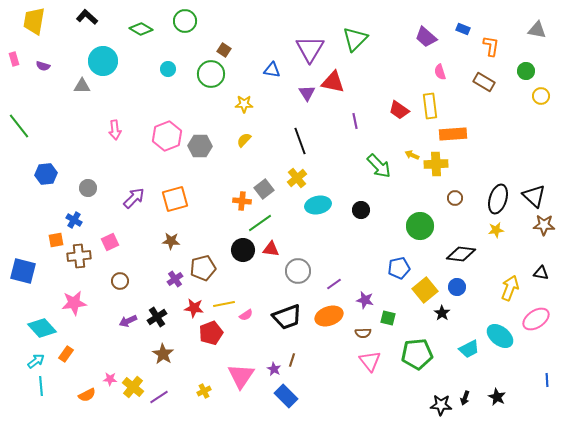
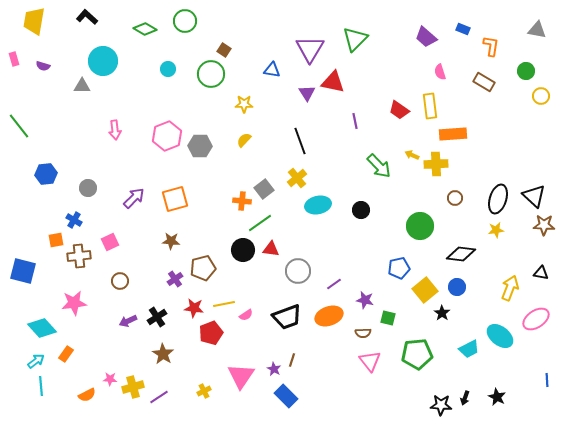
green diamond at (141, 29): moved 4 px right
yellow cross at (133, 387): rotated 35 degrees clockwise
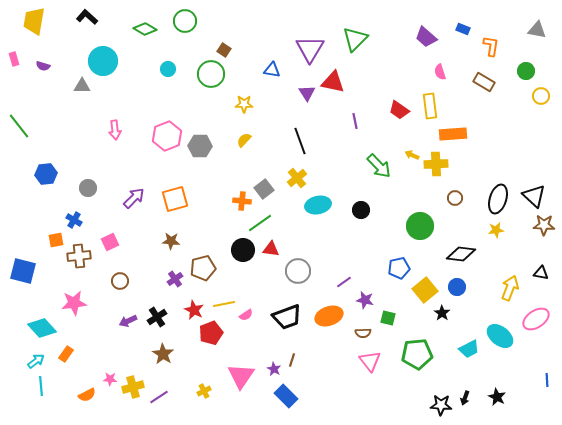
purple line at (334, 284): moved 10 px right, 2 px up
red star at (194, 308): moved 2 px down; rotated 18 degrees clockwise
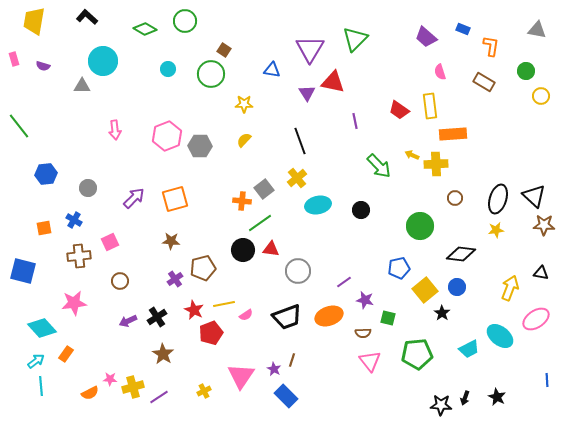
orange square at (56, 240): moved 12 px left, 12 px up
orange semicircle at (87, 395): moved 3 px right, 2 px up
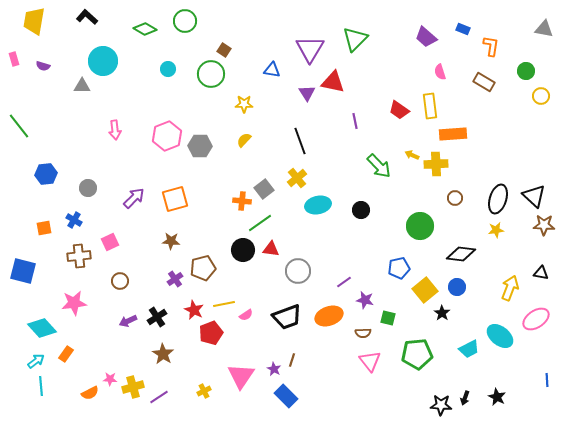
gray triangle at (537, 30): moved 7 px right, 1 px up
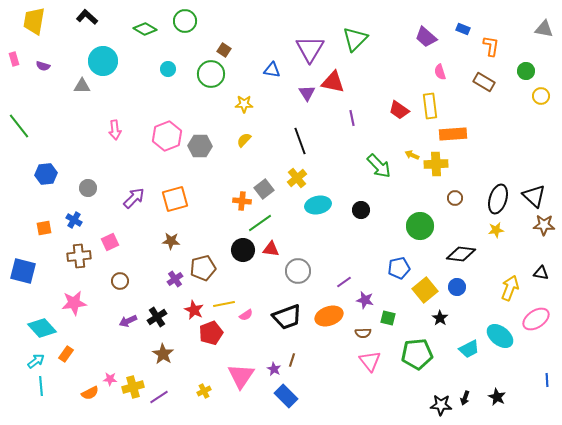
purple line at (355, 121): moved 3 px left, 3 px up
black star at (442, 313): moved 2 px left, 5 px down
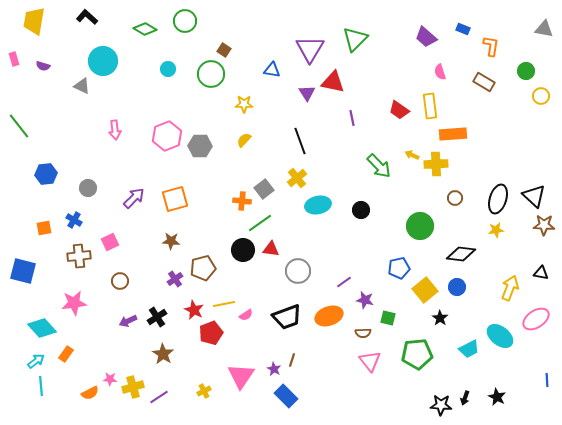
gray triangle at (82, 86): rotated 24 degrees clockwise
